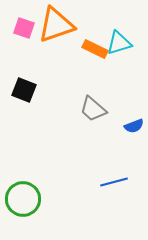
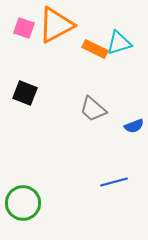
orange triangle: rotated 9 degrees counterclockwise
black square: moved 1 px right, 3 px down
green circle: moved 4 px down
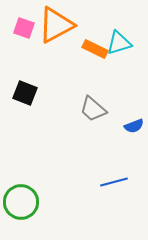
green circle: moved 2 px left, 1 px up
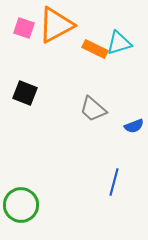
blue line: rotated 60 degrees counterclockwise
green circle: moved 3 px down
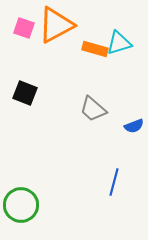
orange rectangle: rotated 10 degrees counterclockwise
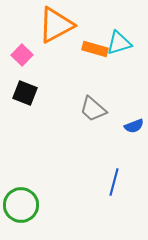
pink square: moved 2 px left, 27 px down; rotated 25 degrees clockwise
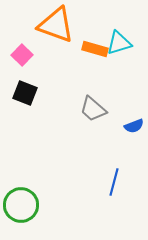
orange triangle: rotated 48 degrees clockwise
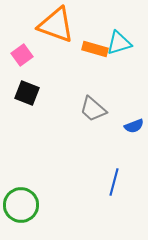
pink square: rotated 10 degrees clockwise
black square: moved 2 px right
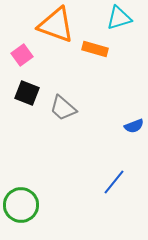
cyan triangle: moved 25 px up
gray trapezoid: moved 30 px left, 1 px up
blue line: rotated 24 degrees clockwise
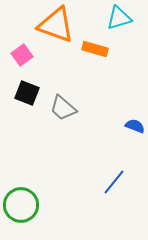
blue semicircle: moved 1 px right; rotated 138 degrees counterclockwise
